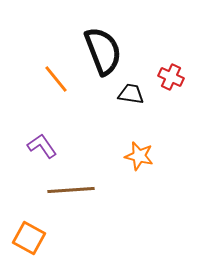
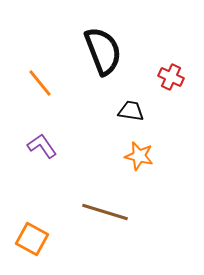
orange line: moved 16 px left, 4 px down
black trapezoid: moved 17 px down
brown line: moved 34 px right, 22 px down; rotated 21 degrees clockwise
orange square: moved 3 px right, 1 px down
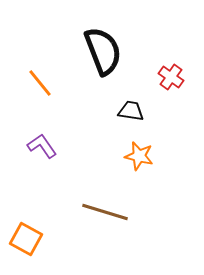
red cross: rotated 10 degrees clockwise
orange square: moved 6 px left
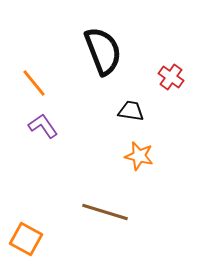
orange line: moved 6 px left
purple L-shape: moved 1 px right, 20 px up
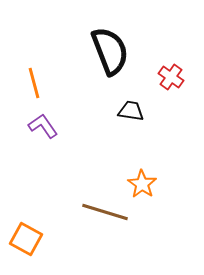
black semicircle: moved 7 px right
orange line: rotated 24 degrees clockwise
orange star: moved 3 px right, 28 px down; rotated 20 degrees clockwise
